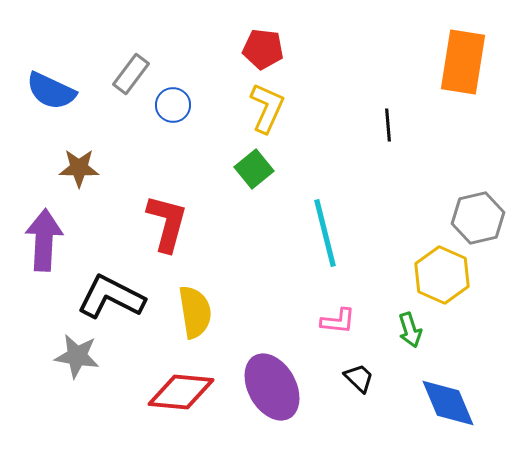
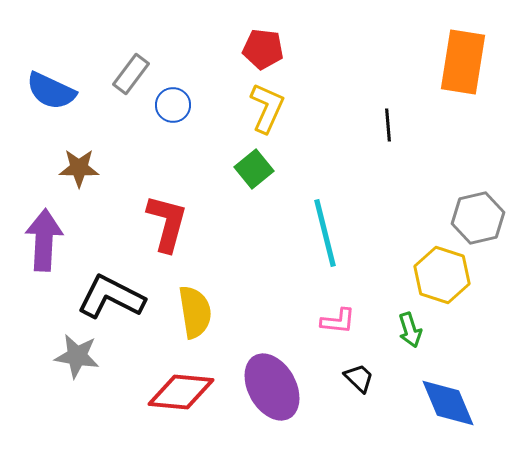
yellow hexagon: rotated 6 degrees counterclockwise
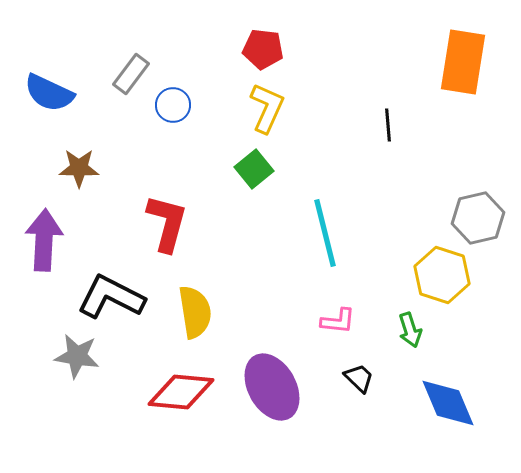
blue semicircle: moved 2 px left, 2 px down
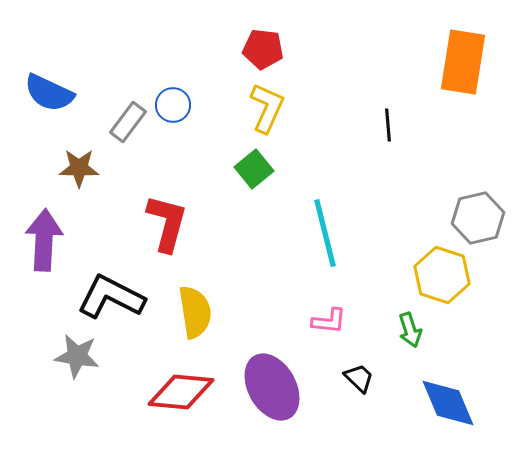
gray rectangle: moved 3 px left, 48 px down
pink L-shape: moved 9 px left
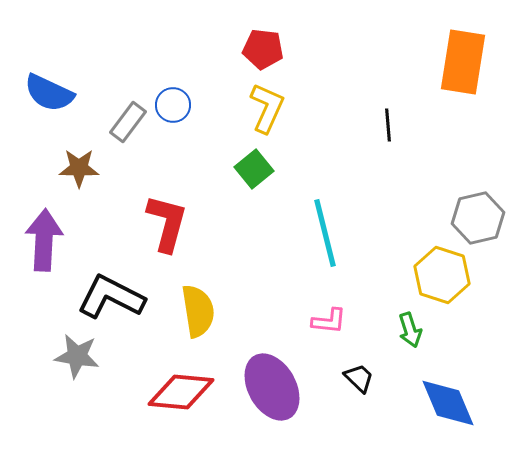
yellow semicircle: moved 3 px right, 1 px up
